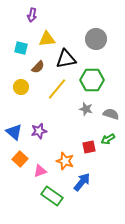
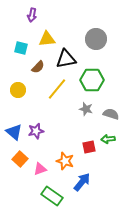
yellow circle: moved 3 px left, 3 px down
purple star: moved 3 px left
green arrow: rotated 24 degrees clockwise
pink triangle: moved 2 px up
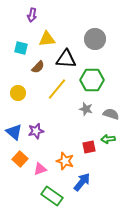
gray circle: moved 1 px left
black triangle: rotated 15 degrees clockwise
yellow circle: moved 3 px down
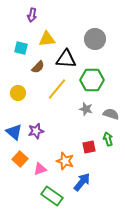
green arrow: rotated 80 degrees clockwise
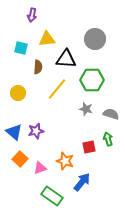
brown semicircle: rotated 40 degrees counterclockwise
pink triangle: moved 1 px up
